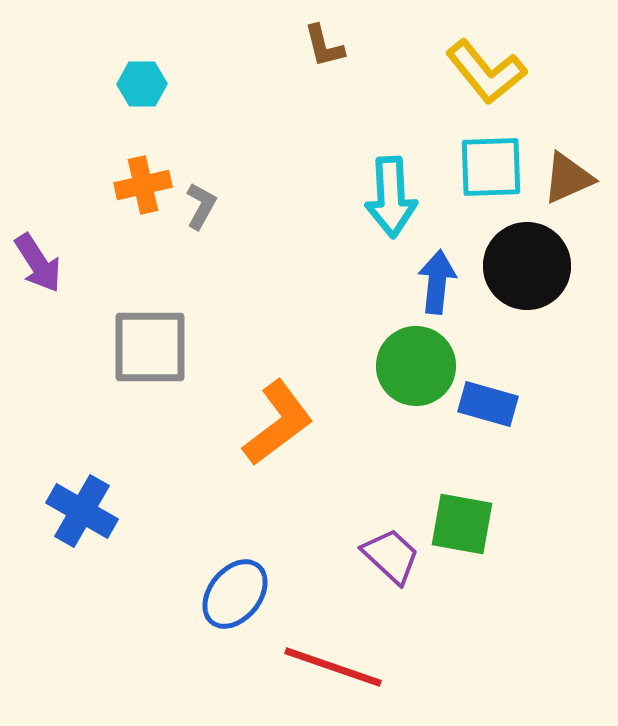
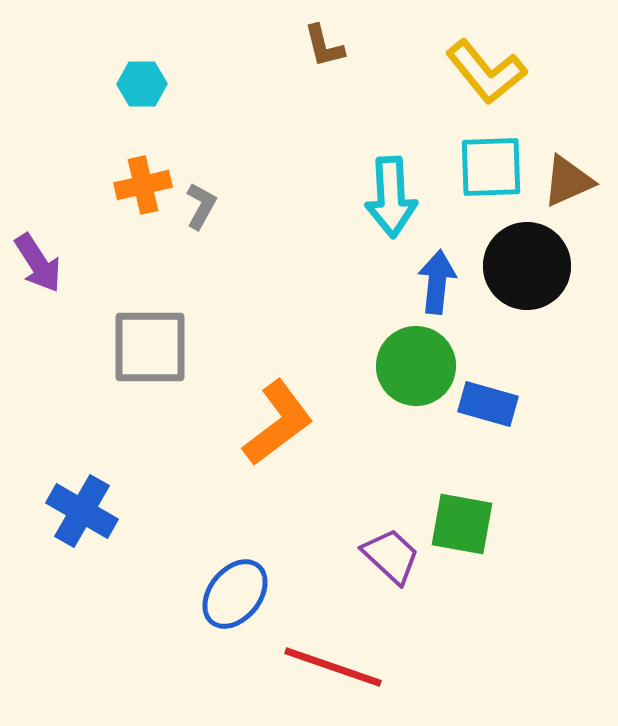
brown triangle: moved 3 px down
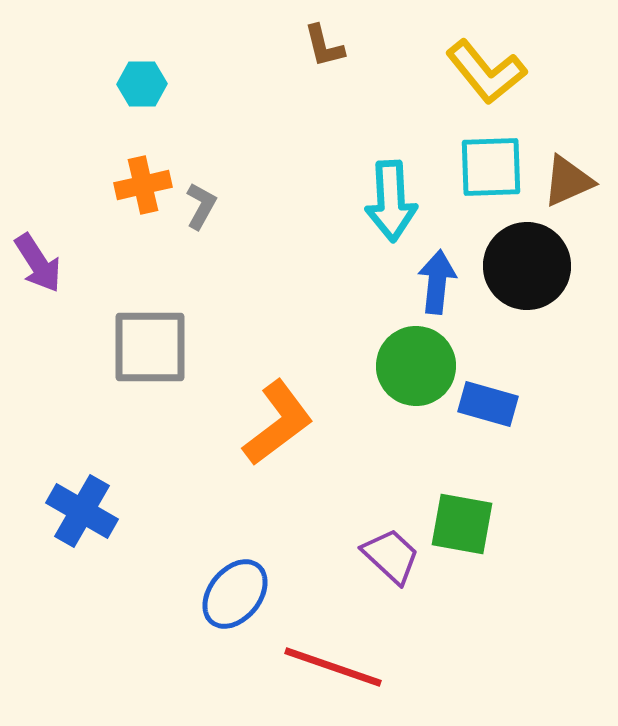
cyan arrow: moved 4 px down
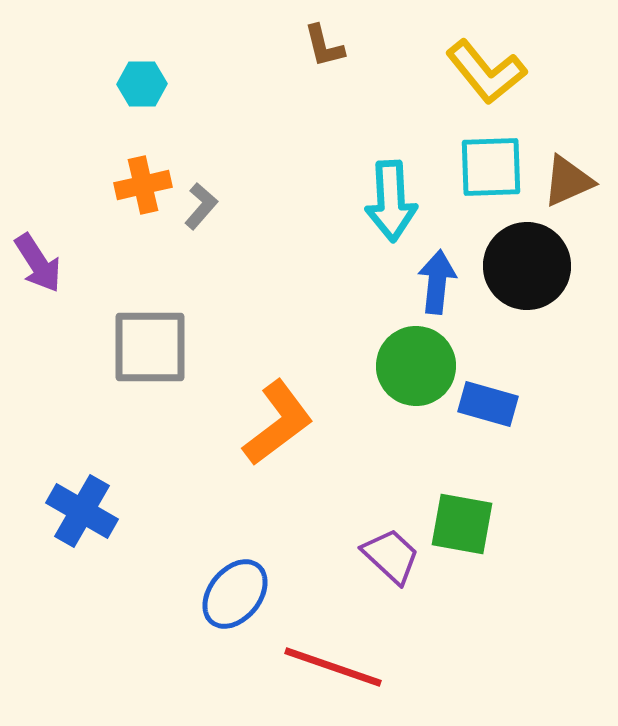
gray L-shape: rotated 12 degrees clockwise
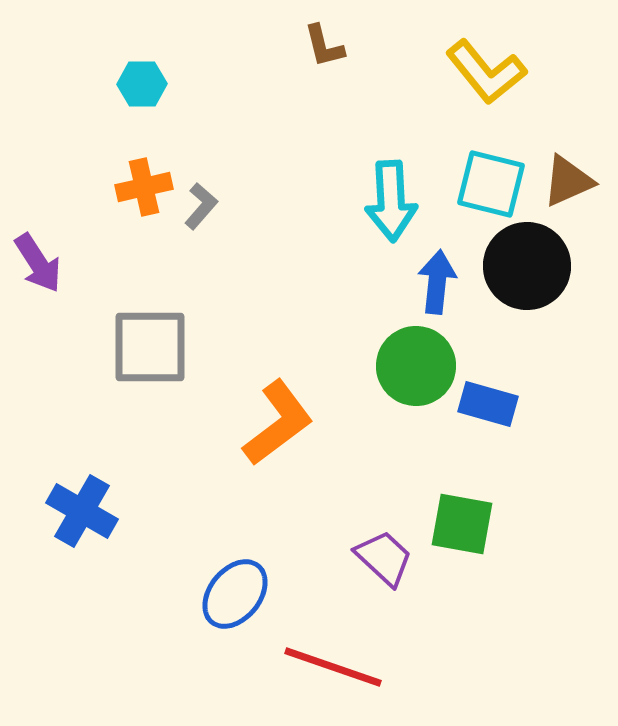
cyan square: moved 17 px down; rotated 16 degrees clockwise
orange cross: moved 1 px right, 2 px down
purple trapezoid: moved 7 px left, 2 px down
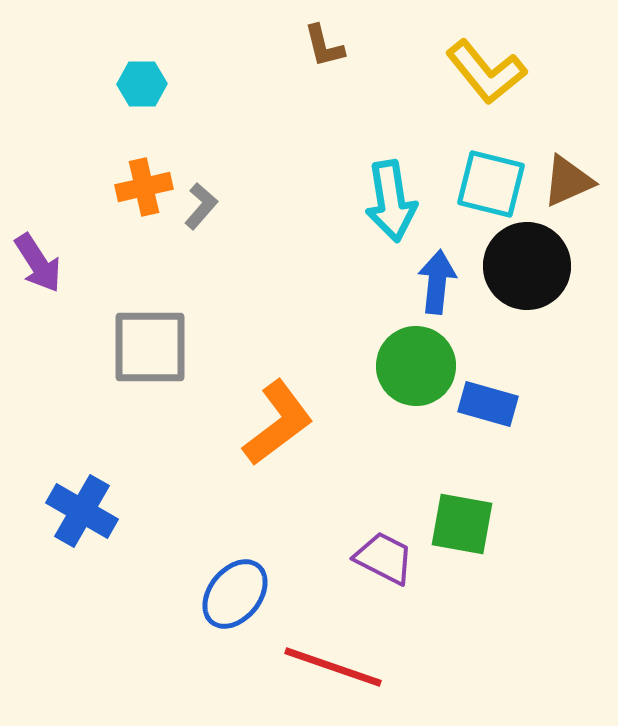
cyan arrow: rotated 6 degrees counterclockwise
purple trapezoid: rotated 16 degrees counterclockwise
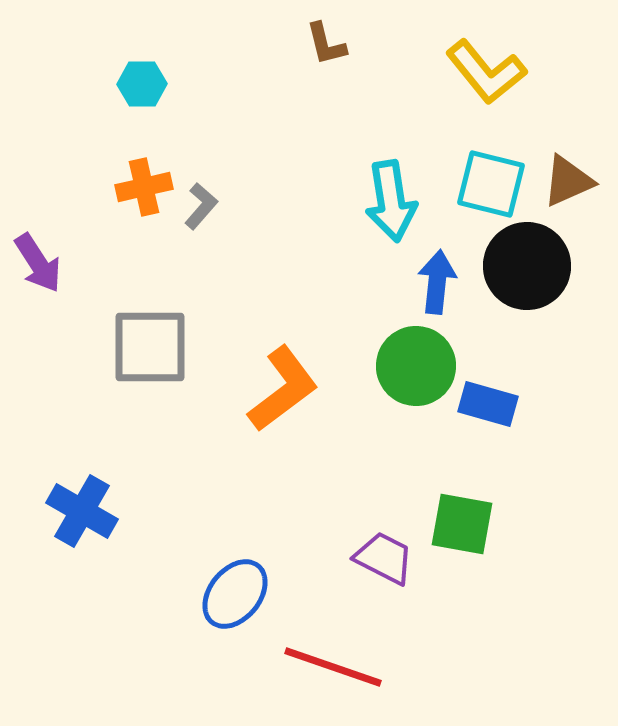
brown L-shape: moved 2 px right, 2 px up
orange L-shape: moved 5 px right, 34 px up
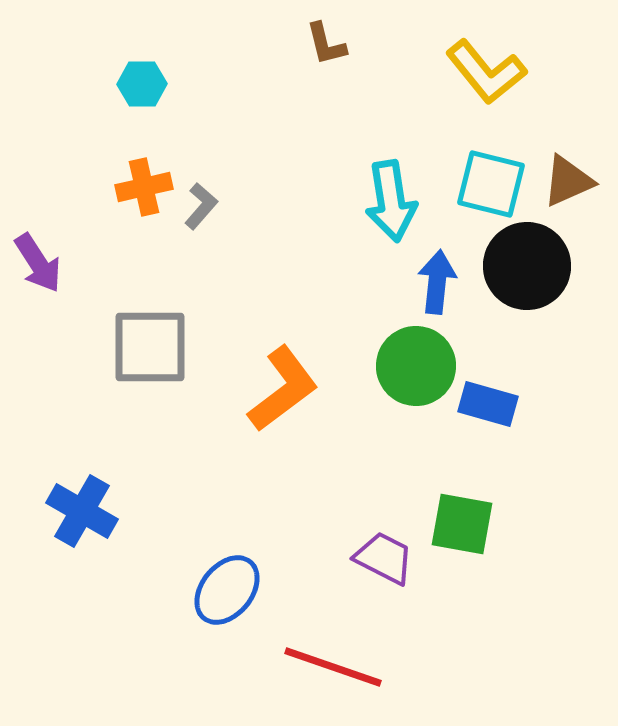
blue ellipse: moved 8 px left, 4 px up
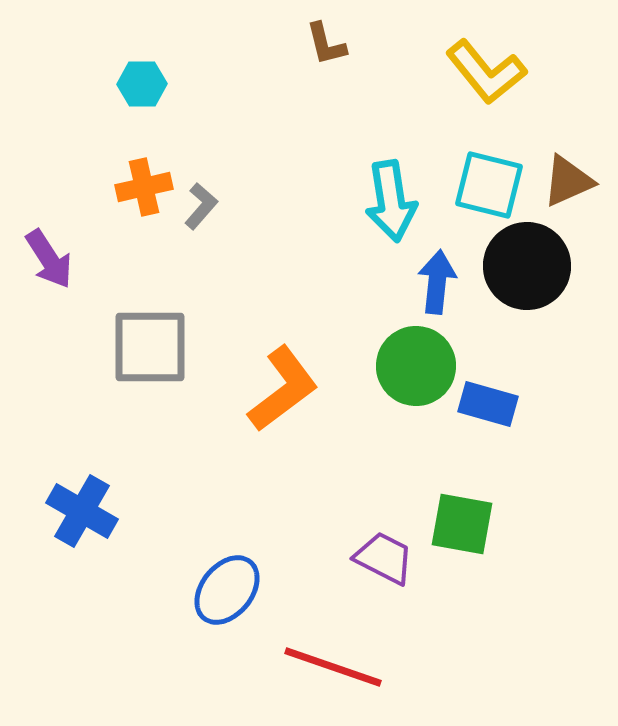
cyan square: moved 2 px left, 1 px down
purple arrow: moved 11 px right, 4 px up
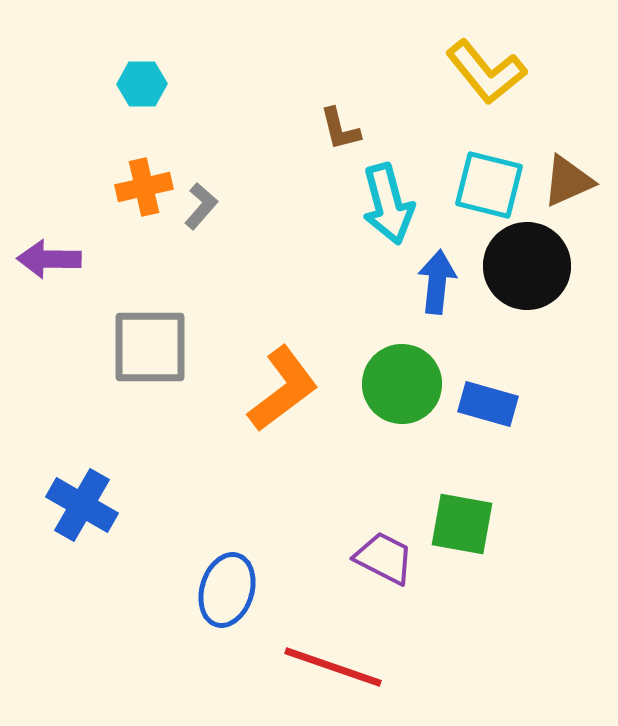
brown L-shape: moved 14 px right, 85 px down
cyan arrow: moved 3 px left, 3 px down; rotated 6 degrees counterclockwise
purple arrow: rotated 124 degrees clockwise
green circle: moved 14 px left, 18 px down
blue cross: moved 6 px up
blue ellipse: rotated 22 degrees counterclockwise
